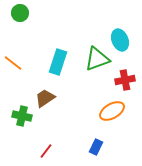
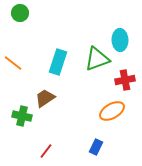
cyan ellipse: rotated 20 degrees clockwise
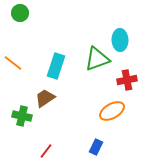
cyan rectangle: moved 2 px left, 4 px down
red cross: moved 2 px right
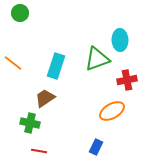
green cross: moved 8 px right, 7 px down
red line: moved 7 px left; rotated 63 degrees clockwise
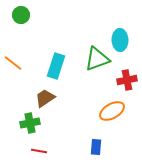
green circle: moved 1 px right, 2 px down
green cross: rotated 24 degrees counterclockwise
blue rectangle: rotated 21 degrees counterclockwise
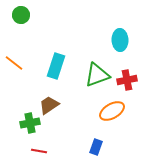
green triangle: moved 16 px down
orange line: moved 1 px right
brown trapezoid: moved 4 px right, 7 px down
blue rectangle: rotated 14 degrees clockwise
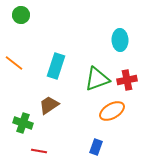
green triangle: moved 4 px down
green cross: moved 7 px left; rotated 30 degrees clockwise
